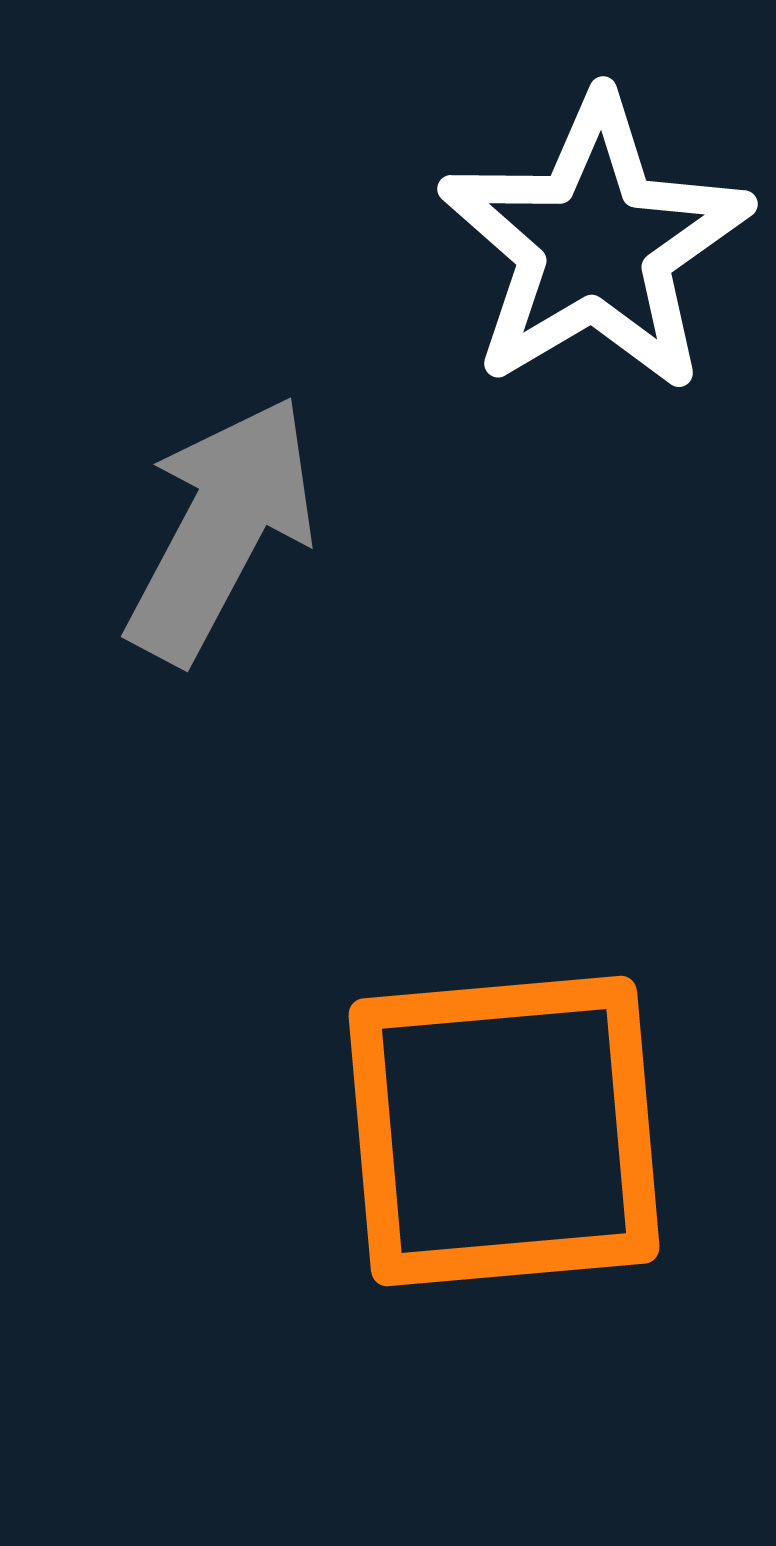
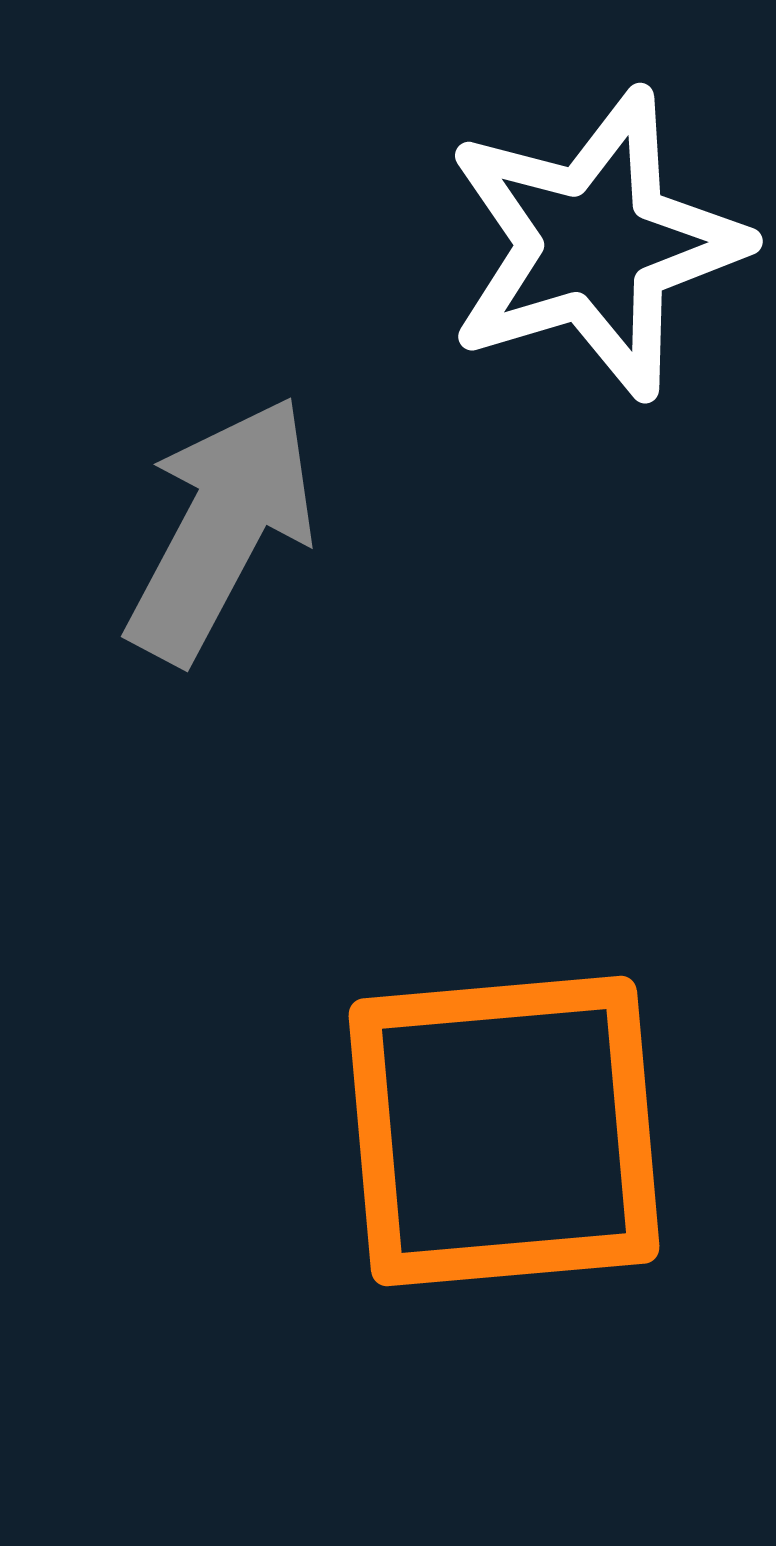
white star: rotated 14 degrees clockwise
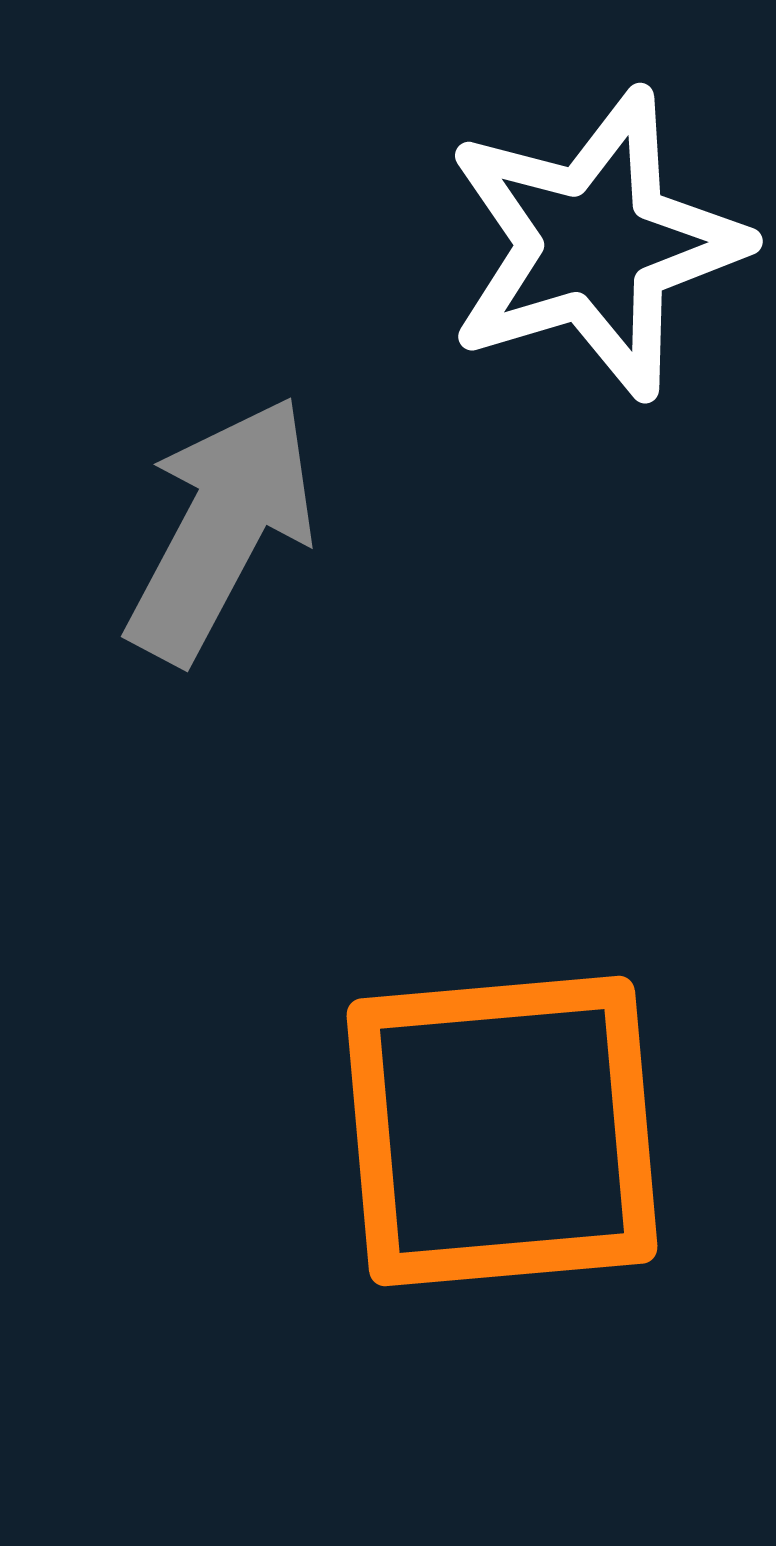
orange square: moved 2 px left
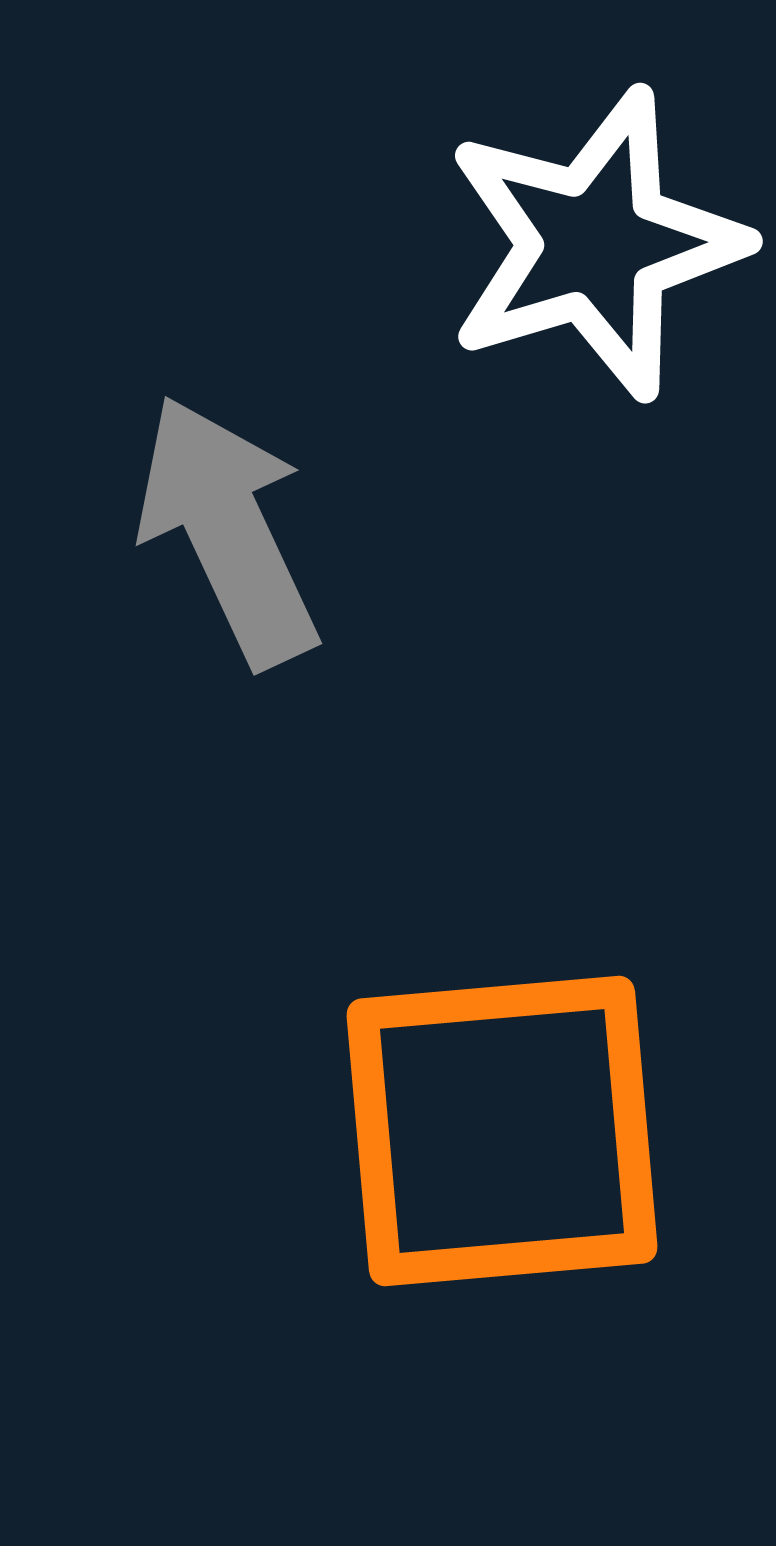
gray arrow: moved 7 px right, 2 px down; rotated 53 degrees counterclockwise
